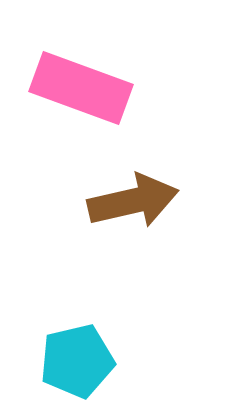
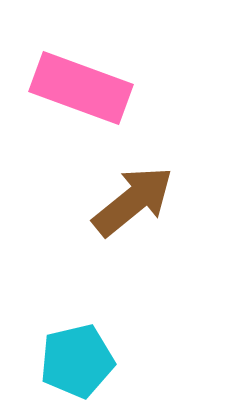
brown arrow: rotated 26 degrees counterclockwise
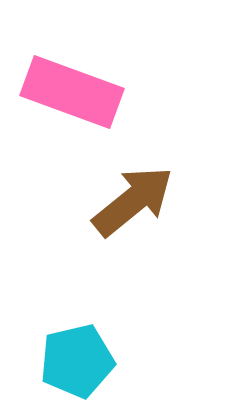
pink rectangle: moved 9 px left, 4 px down
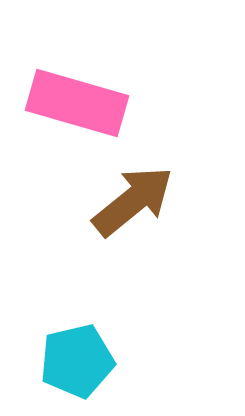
pink rectangle: moved 5 px right, 11 px down; rotated 4 degrees counterclockwise
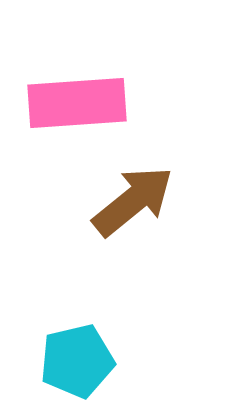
pink rectangle: rotated 20 degrees counterclockwise
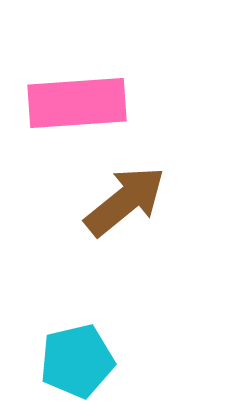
brown arrow: moved 8 px left
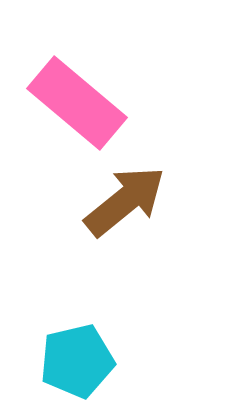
pink rectangle: rotated 44 degrees clockwise
